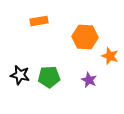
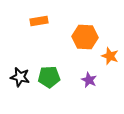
black star: moved 2 px down
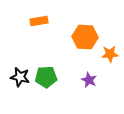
orange star: moved 2 px up; rotated 24 degrees counterclockwise
green pentagon: moved 3 px left
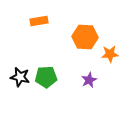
purple star: rotated 21 degrees clockwise
